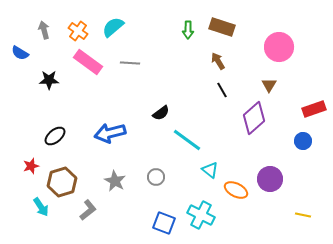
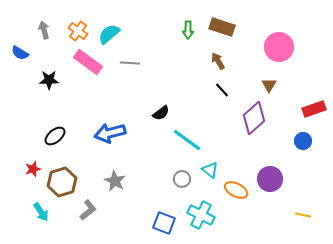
cyan semicircle: moved 4 px left, 7 px down
black line: rotated 14 degrees counterclockwise
red star: moved 2 px right, 3 px down
gray circle: moved 26 px right, 2 px down
cyan arrow: moved 5 px down
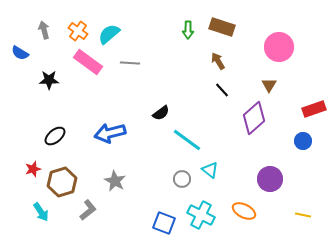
orange ellipse: moved 8 px right, 21 px down
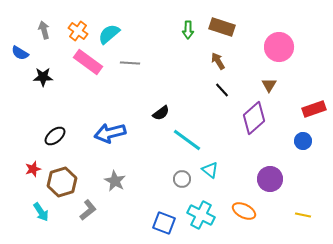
black star: moved 6 px left, 3 px up
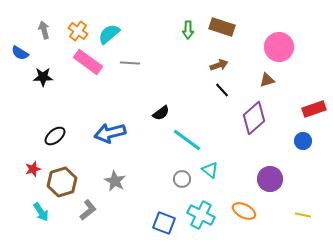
brown arrow: moved 1 px right, 4 px down; rotated 102 degrees clockwise
brown triangle: moved 2 px left, 5 px up; rotated 42 degrees clockwise
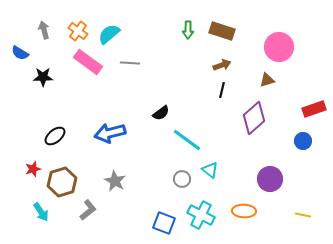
brown rectangle: moved 4 px down
brown arrow: moved 3 px right
black line: rotated 56 degrees clockwise
orange ellipse: rotated 25 degrees counterclockwise
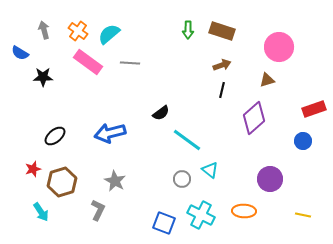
gray L-shape: moved 10 px right; rotated 25 degrees counterclockwise
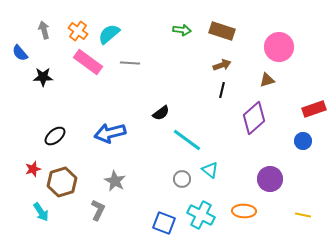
green arrow: moved 6 px left; rotated 84 degrees counterclockwise
blue semicircle: rotated 18 degrees clockwise
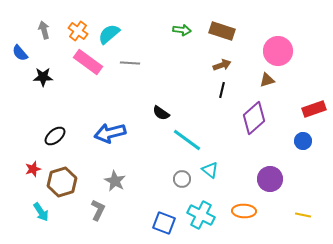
pink circle: moved 1 px left, 4 px down
black semicircle: rotated 72 degrees clockwise
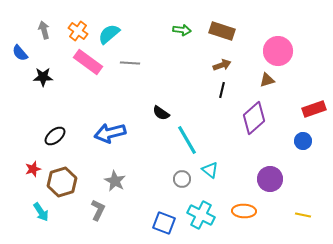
cyan line: rotated 24 degrees clockwise
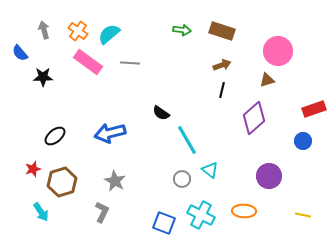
purple circle: moved 1 px left, 3 px up
gray L-shape: moved 4 px right, 2 px down
